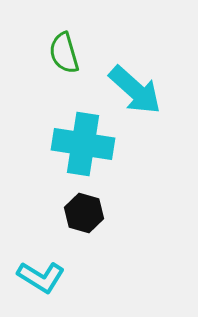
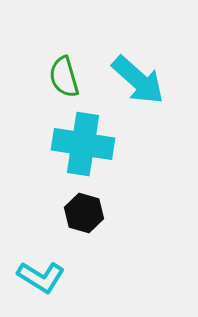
green semicircle: moved 24 px down
cyan arrow: moved 3 px right, 10 px up
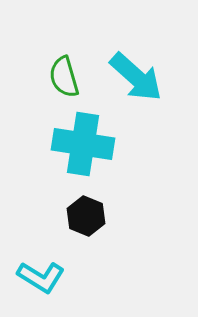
cyan arrow: moved 2 px left, 3 px up
black hexagon: moved 2 px right, 3 px down; rotated 6 degrees clockwise
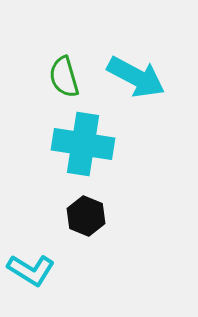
cyan arrow: rotated 14 degrees counterclockwise
cyan L-shape: moved 10 px left, 7 px up
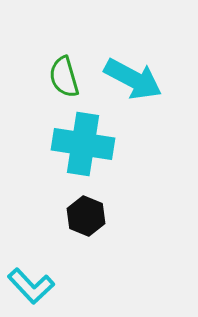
cyan arrow: moved 3 px left, 2 px down
cyan L-shape: moved 16 px down; rotated 15 degrees clockwise
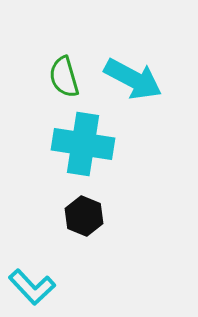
black hexagon: moved 2 px left
cyan L-shape: moved 1 px right, 1 px down
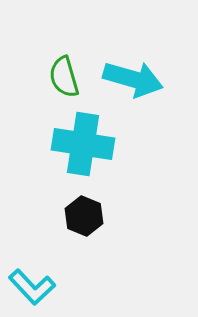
cyan arrow: rotated 12 degrees counterclockwise
